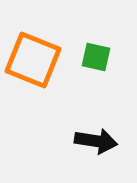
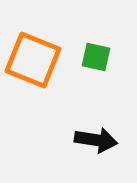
black arrow: moved 1 px up
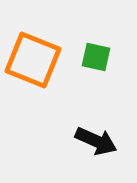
black arrow: moved 1 px down; rotated 15 degrees clockwise
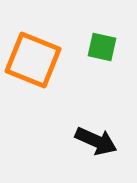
green square: moved 6 px right, 10 px up
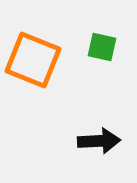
black arrow: moved 3 px right; rotated 27 degrees counterclockwise
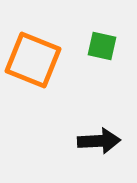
green square: moved 1 px up
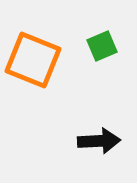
green square: rotated 36 degrees counterclockwise
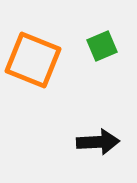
black arrow: moved 1 px left, 1 px down
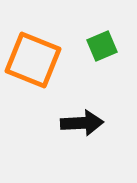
black arrow: moved 16 px left, 19 px up
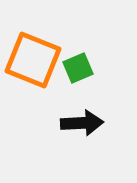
green square: moved 24 px left, 22 px down
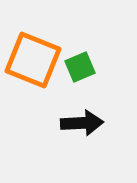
green square: moved 2 px right, 1 px up
